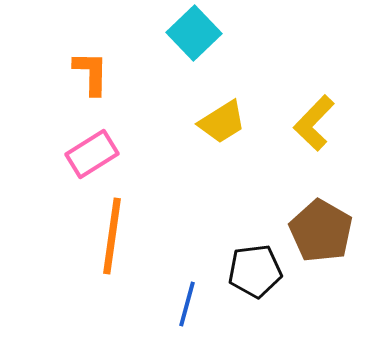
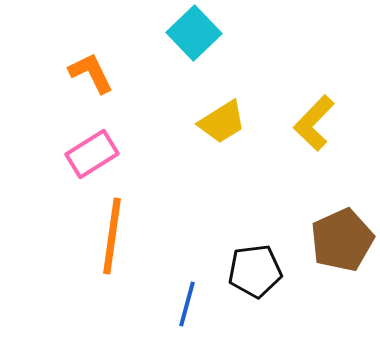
orange L-shape: rotated 27 degrees counterclockwise
brown pentagon: moved 21 px right, 9 px down; rotated 18 degrees clockwise
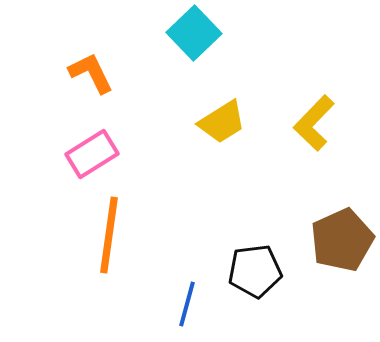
orange line: moved 3 px left, 1 px up
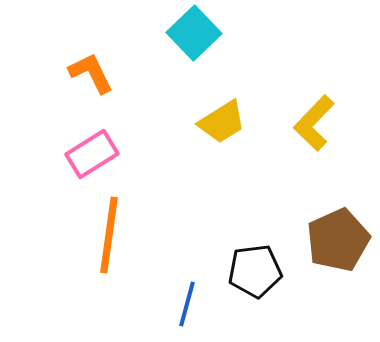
brown pentagon: moved 4 px left
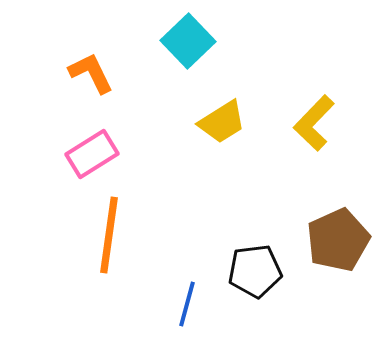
cyan square: moved 6 px left, 8 px down
